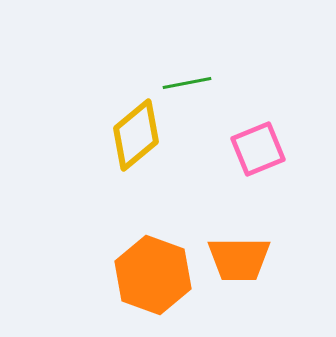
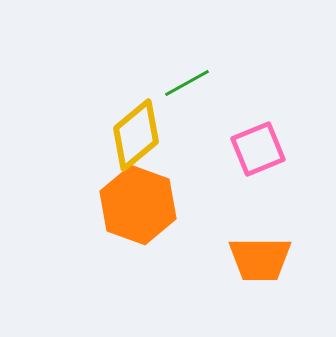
green line: rotated 18 degrees counterclockwise
orange trapezoid: moved 21 px right
orange hexagon: moved 15 px left, 70 px up
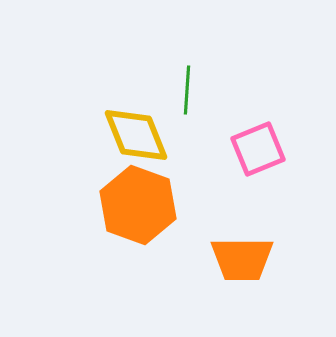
green line: moved 7 px down; rotated 57 degrees counterclockwise
yellow diamond: rotated 72 degrees counterclockwise
orange trapezoid: moved 18 px left
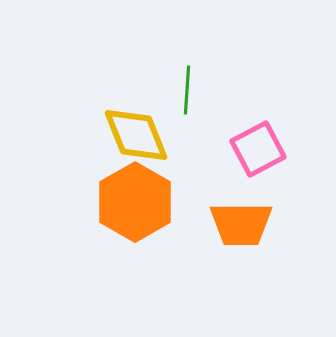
pink square: rotated 6 degrees counterclockwise
orange hexagon: moved 3 px left, 3 px up; rotated 10 degrees clockwise
orange trapezoid: moved 1 px left, 35 px up
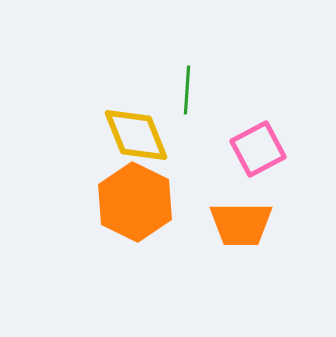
orange hexagon: rotated 4 degrees counterclockwise
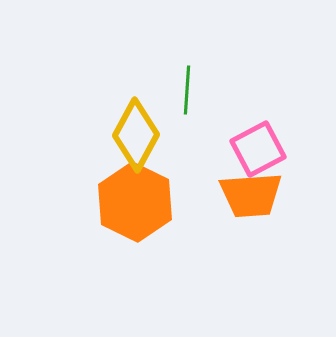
yellow diamond: rotated 50 degrees clockwise
orange trapezoid: moved 10 px right, 29 px up; rotated 4 degrees counterclockwise
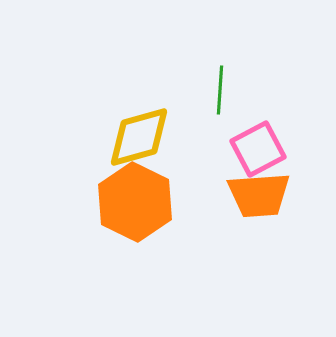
green line: moved 33 px right
yellow diamond: moved 3 px right, 2 px down; rotated 46 degrees clockwise
orange trapezoid: moved 8 px right
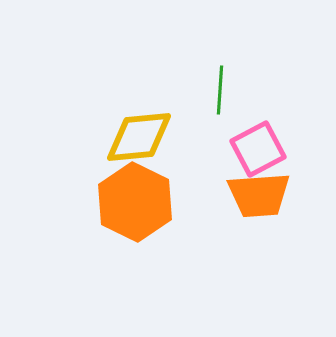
yellow diamond: rotated 10 degrees clockwise
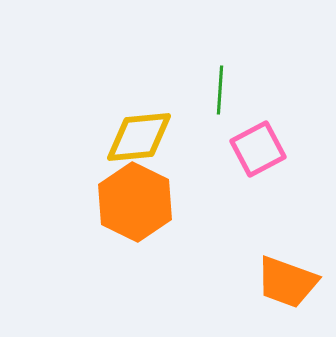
orange trapezoid: moved 28 px right, 87 px down; rotated 24 degrees clockwise
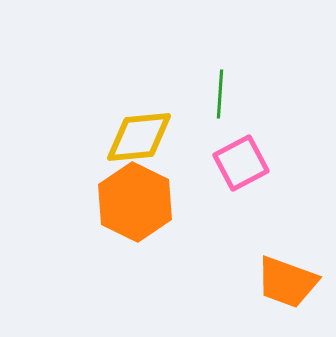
green line: moved 4 px down
pink square: moved 17 px left, 14 px down
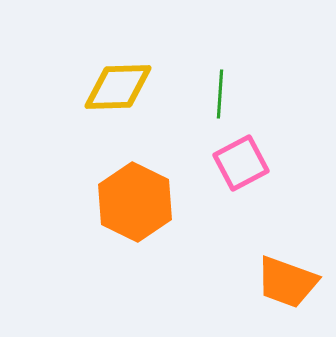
yellow diamond: moved 21 px left, 50 px up; rotated 4 degrees clockwise
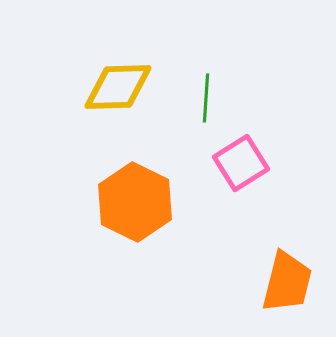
green line: moved 14 px left, 4 px down
pink square: rotated 4 degrees counterclockwise
orange trapezoid: rotated 96 degrees counterclockwise
